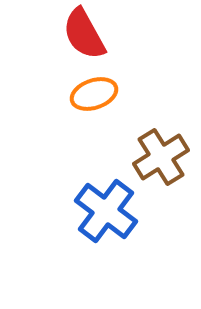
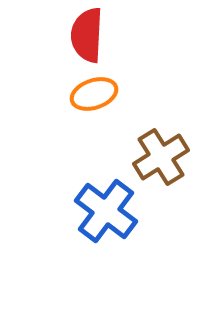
red semicircle: moved 3 px right, 1 px down; rotated 32 degrees clockwise
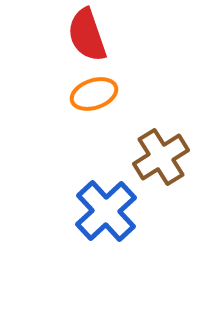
red semicircle: rotated 22 degrees counterclockwise
blue cross: rotated 10 degrees clockwise
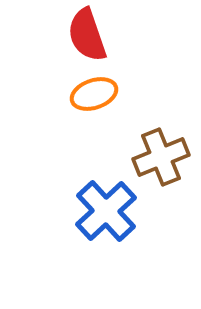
brown cross: rotated 10 degrees clockwise
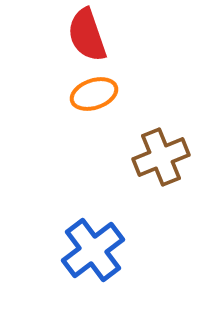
blue cross: moved 13 px left, 39 px down; rotated 6 degrees clockwise
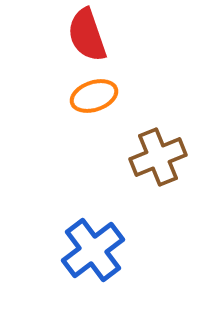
orange ellipse: moved 2 px down
brown cross: moved 3 px left
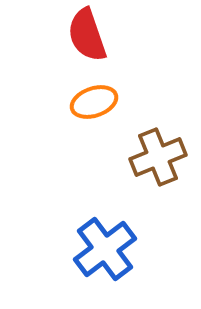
orange ellipse: moved 6 px down
blue cross: moved 12 px right, 1 px up
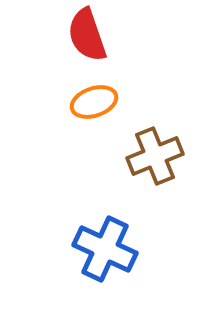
brown cross: moved 3 px left, 1 px up
blue cross: rotated 28 degrees counterclockwise
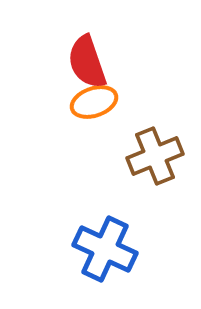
red semicircle: moved 27 px down
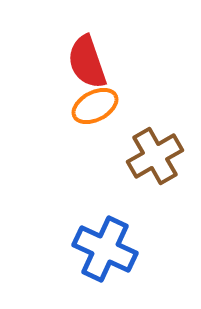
orange ellipse: moved 1 px right, 4 px down; rotated 9 degrees counterclockwise
brown cross: rotated 8 degrees counterclockwise
